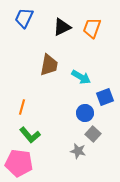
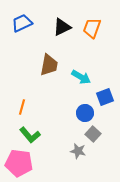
blue trapezoid: moved 2 px left, 5 px down; rotated 40 degrees clockwise
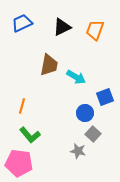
orange trapezoid: moved 3 px right, 2 px down
cyan arrow: moved 5 px left
orange line: moved 1 px up
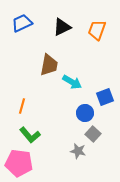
orange trapezoid: moved 2 px right
cyan arrow: moved 4 px left, 5 px down
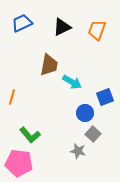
orange line: moved 10 px left, 9 px up
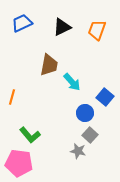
cyan arrow: rotated 18 degrees clockwise
blue square: rotated 30 degrees counterclockwise
gray square: moved 3 px left, 1 px down
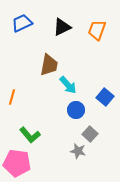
cyan arrow: moved 4 px left, 3 px down
blue circle: moved 9 px left, 3 px up
gray square: moved 1 px up
pink pentagon: moved 2 px left
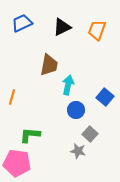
cyan arrow: rotated 126 degrees counterclockwise
green L-shape: rotated 135 degrees clockwise
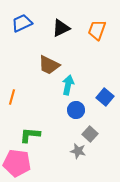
black triangle: moved 1 px left, 1 px down
brown trapezoid: rotated 105 degrees clockwise
